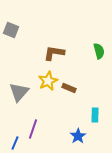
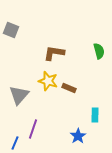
yellow star: rotated 30 degrees counterclockwise
gray triangle: moved 3 px down
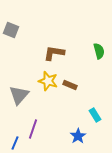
brown rectangle: moved 1 px right, 3 px up
cyan rectangle: rotated 32 degrees counterclockwise
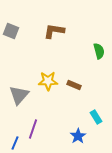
gray square: moved 1 px down
brown L-shape: moved 22 px up
yellow star: rotated 18 degrees counterclockwise
brown rectangle: moved 4 px right
cyan rectangle: moved 1 px right, 2 px down
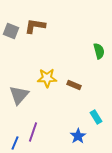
brown L-shape: moved 19 px left, 5 px up
yellow star: moved 1 px left, 3 px up
purple line: moved 3 px down
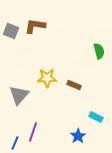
cyan rectangle: rotated 32 degrees counterclockwise
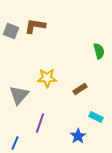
brown rectangle: moved 6 px right, 4 px down; rotated 56 degrees counterclockwise
purple line: moved 7 px right, 9 px up
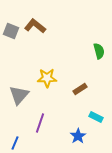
brown L-shape: rotated 30 degrees clockwise
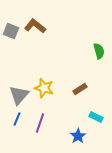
yellow star: moved 3 px left, 10 px down; rotated 18 degrees clockwise
blue line: moved 2 px right, 24 px up
